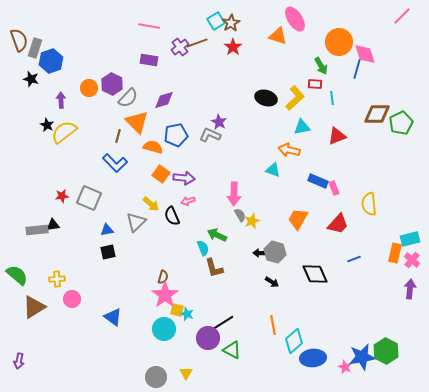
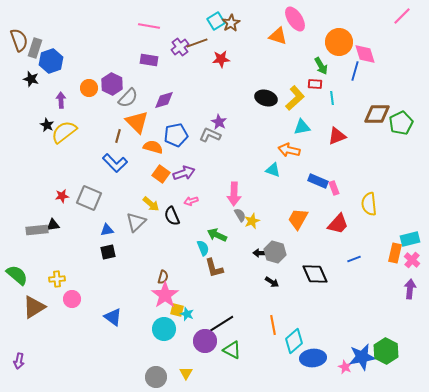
red star at (233, 47): moved 12 px left, 12 px down; rotated 30 degrees clockwise
blue line at (357, 69): moved 2 px left, 2 px down
purple arrow at (184, 178): moved 5 px up; rotated 25 degrees counterclockwise
pink arrow at (188, 201): moved 3 px right
purple circle at (208, 338): moved 3 px left, 3 px down
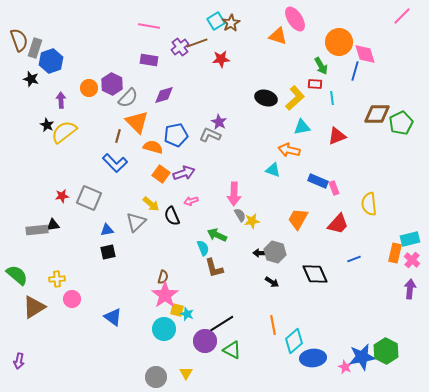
purple diamond at (164, 100): moved 5 px up
yellow star at (252, 221): rotated 14 degrees clockwise
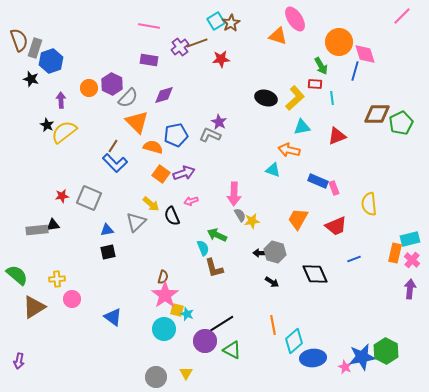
brown line at (118, 136): moved 5 px left, 10 px down; rotated 16 degrees clockwise
red trapezoid at (338, 224): moved 2 px left, 2 px down; rotated 25 degrees clockwise
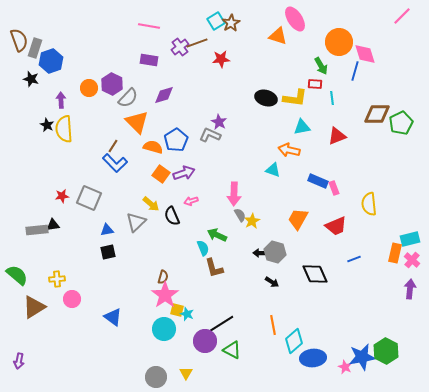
yellow L-shape at (295, 98): rotated 50 degrees clockwise
yellow semicircle at (64, 132): moved 3 px up; rotated 56 degrees counterclockwise
blue pentagon at (176, 135): moved 5 px down; rotated 20 degrees counterclockwise
yellow star at (252, 221): rotated 21 degrees counterclockwise
